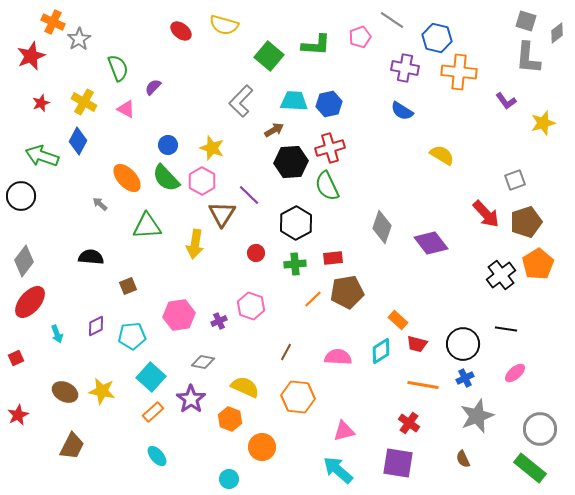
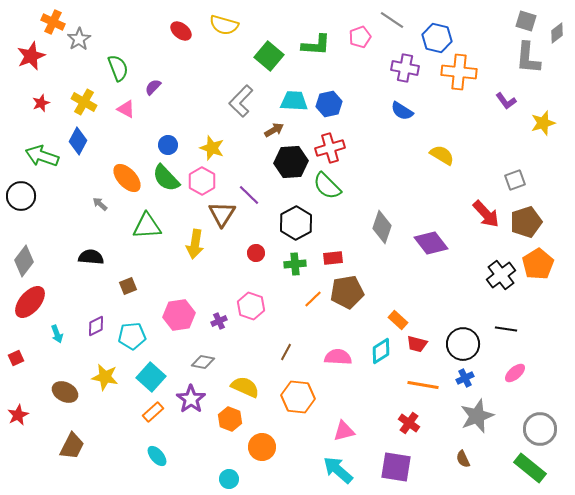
green semicircle at (327, 186): rotated 20 degrees counterclockwise
yellow star at (102, 391): moved 3 px right, 14 px up
purple square at (398, 463): moved 2 px left, 4 px down
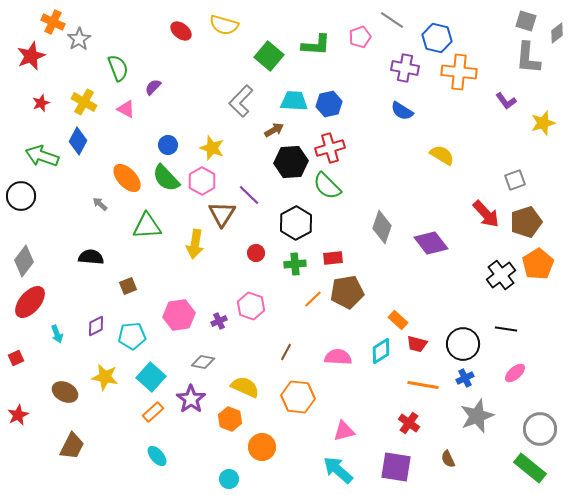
brown semicircle at (463, 459): moved 15 px left
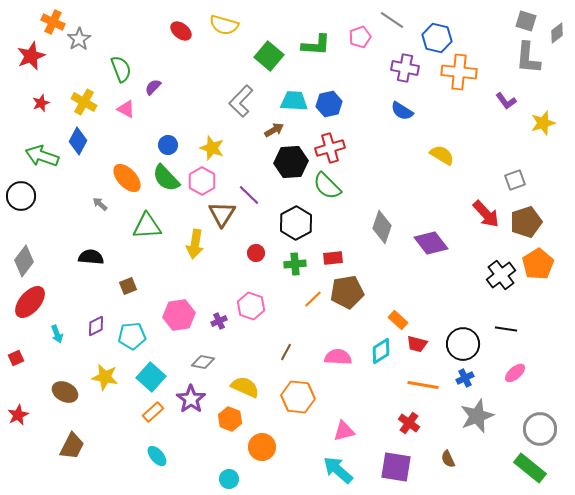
green semicircle at (118, 68): moved 3 px right, 1 px down
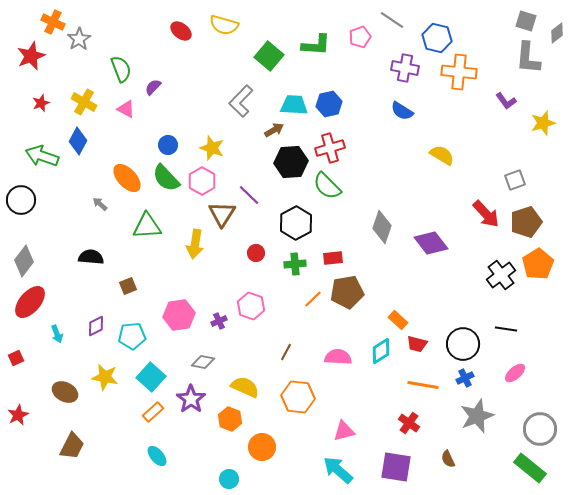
cyan trapezoid at (294, 101): moved 4 px down
black circle at (21, 196): moved 4 px down
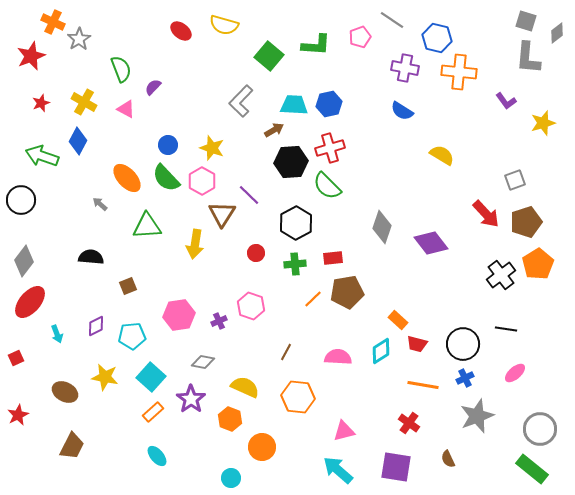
green rectangle at (530, 468): moved 2 px right, 1 px down
cyan circle at (229, 479): moved 2 px right, 1 px up
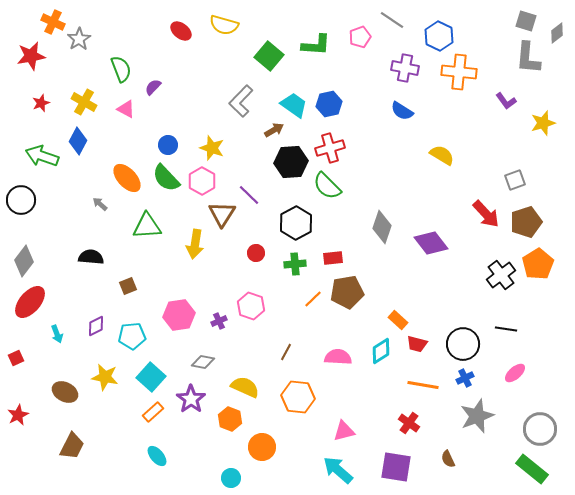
blue hexagon at (437, 38): moved 2 px right, 2 px up; rotated 12 degrees clockwise
red star at (31, 56): rotated 12 degrees clockwise
cyan trapezoid at (294, 105): rotated 32 degrees clockwise
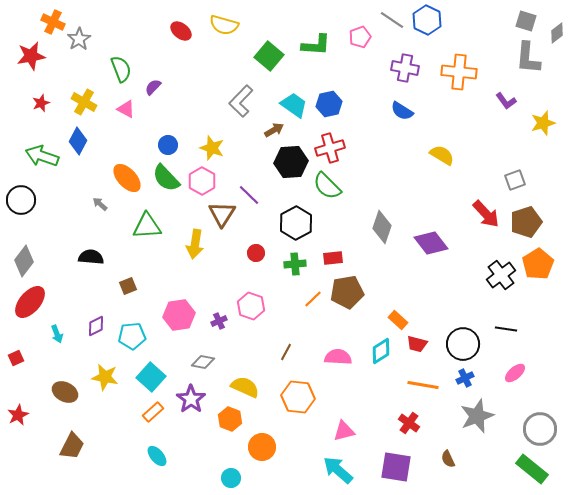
blue hexagon at (439, 36): moved 12 px left, 16 px up
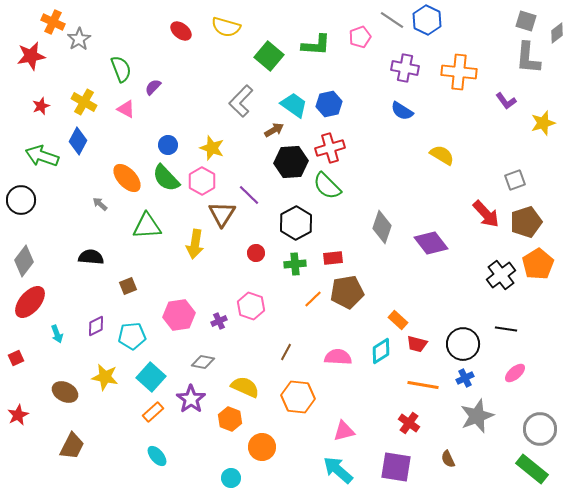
yellow semicircle at (224, 25): moved 2 px right, 2 px down
red star at (41, 103): moved 3 px down
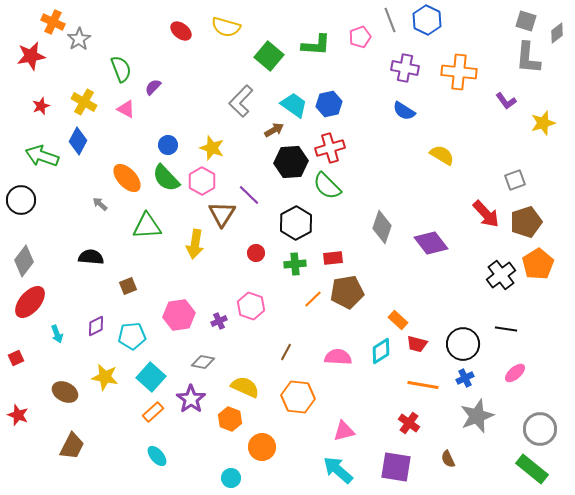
gray line at (392, 20): moved 2 px left; rotated 35 degrees clockwise
blue semicircle at (402, 111): moved 2 px right
red star at (18, 415): rotated 25 degrees counterclockwise
